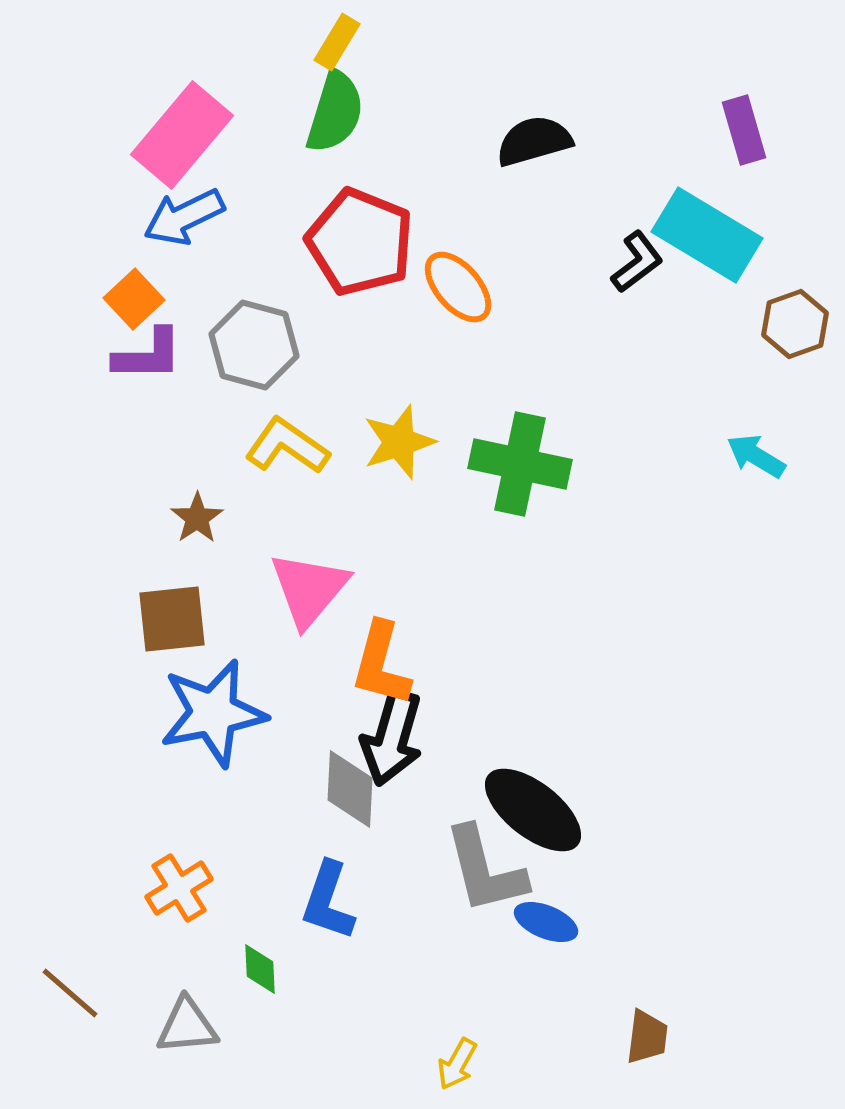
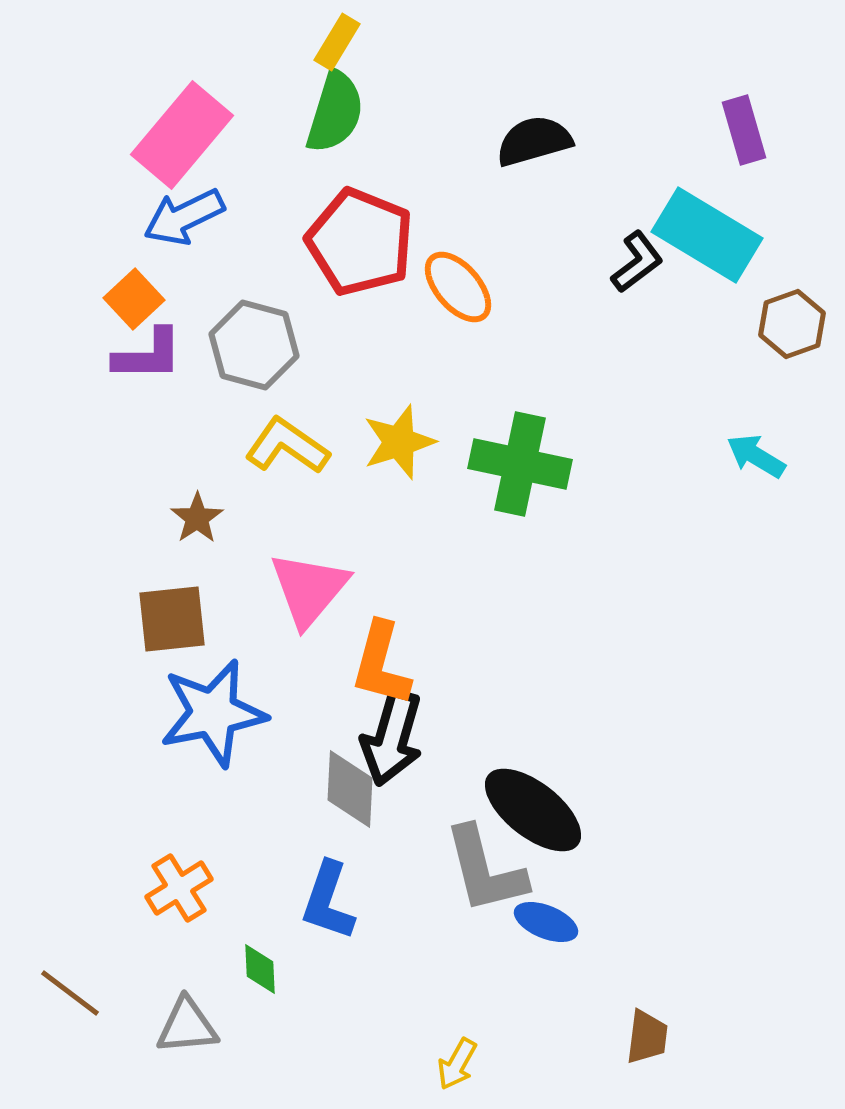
brown hexagon: moved 3 px left
brown line: rotated 4 degrees counterclockwise
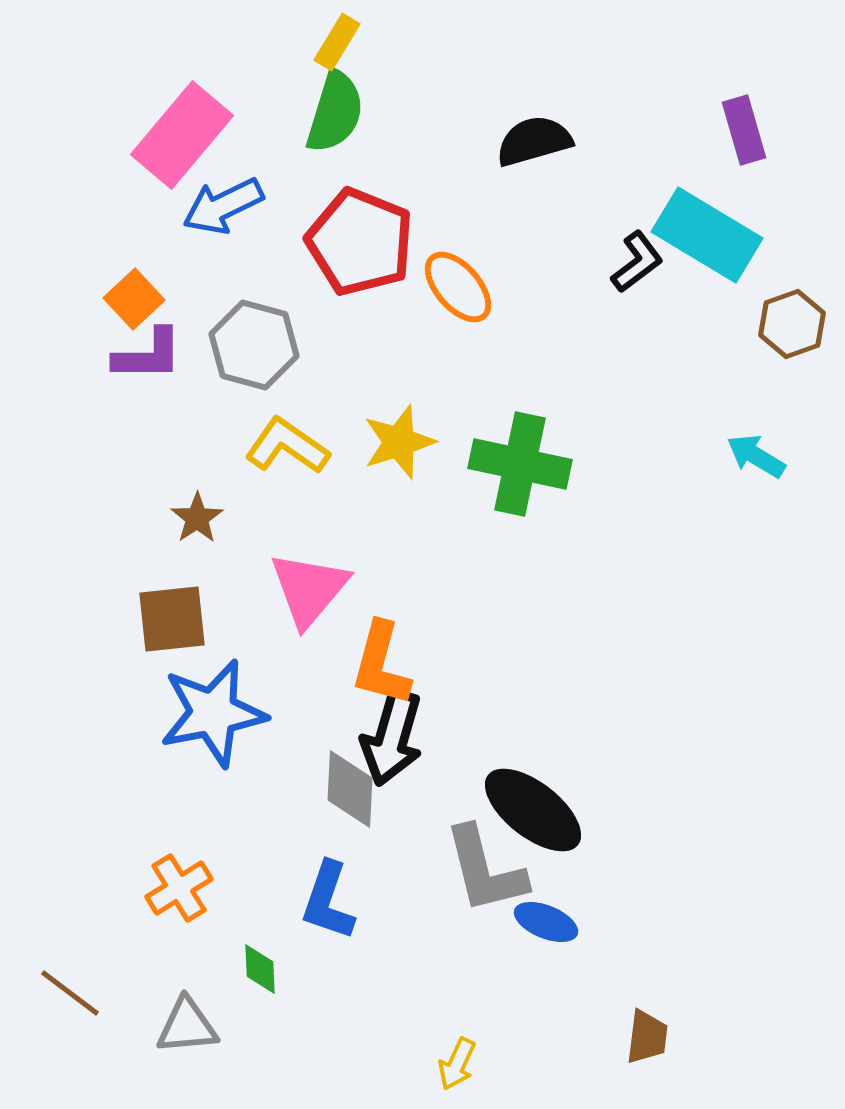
blue arrow: moved 39 px right, 11 px up
yellow arrow: rotated 4 degrees counterclockwise
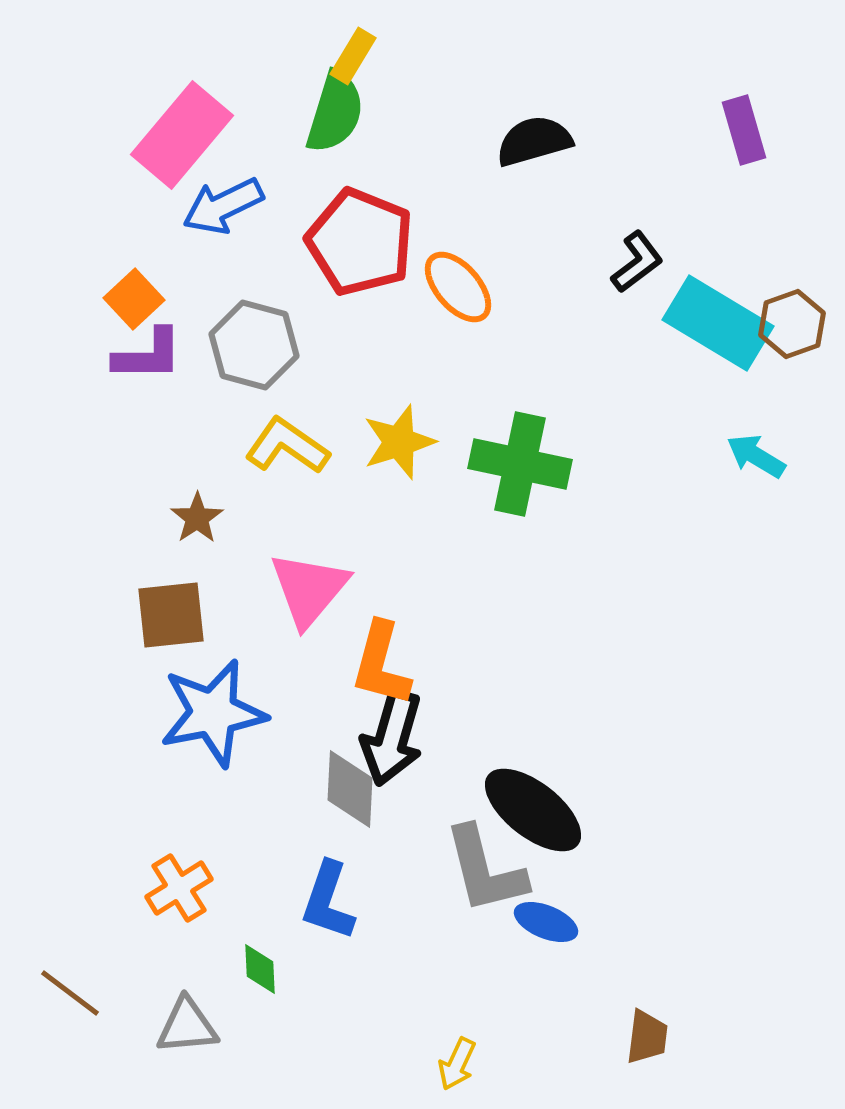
yellow rectangle: moved 16 px right, 14 px down
cyan rectangle: moved 11 px right, 88 px down
brown square: moved 1 px left, 4 px up
